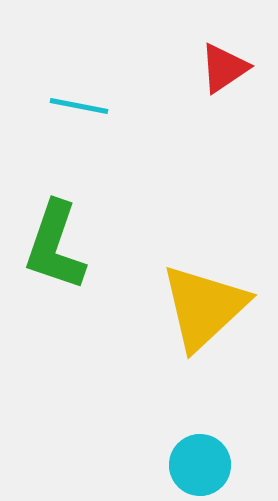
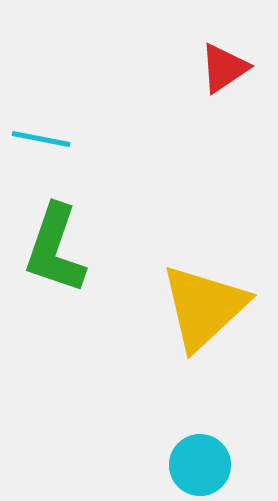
cyan line: moved 38 px left, 33 px down
green L-shape: moved 3 px down
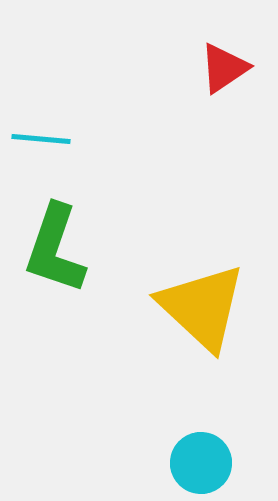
cyan line: rotated 6 degrees counterclockwise
yellow triangle: moved 2 px left; rotated 34 degrees counterclockwise
cyan circle: moved 1 px right, 2 px up
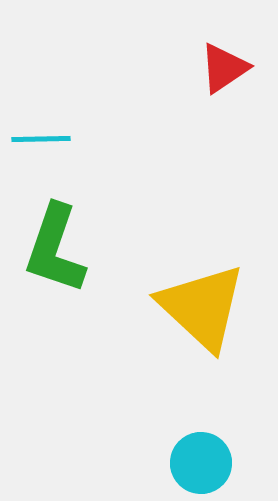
cyan line: rotated 6 degrees counterclockwise
